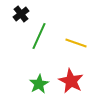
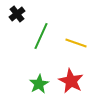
black cross: moved 4 px left
green line: moved 2 px right
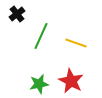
green star: rotated 18 degrees clockwise
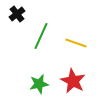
red star: moved 2 px right
